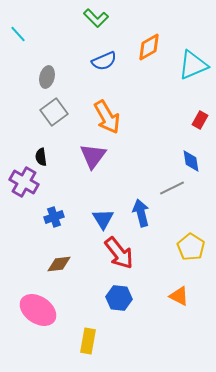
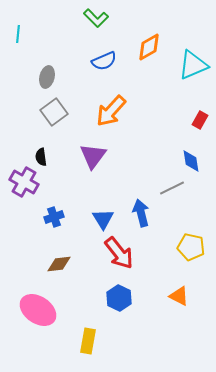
cyan line: rotated 48 degrees clockwise
orange arrow: moved 4 px right, 6 px up; rotated 72 degrees clockwise
yellow pentagon: rotated 20 degrees counterclockwise
blue hexagon: rotated 20 degrees clockwise
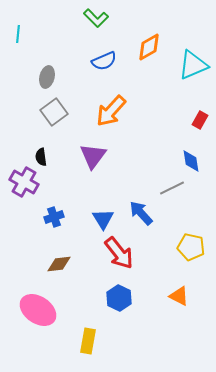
blue arrow: rotated 28 degrees counterclockwise
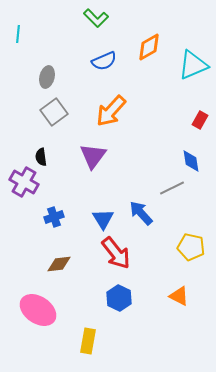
red arrow: moved 3 px left
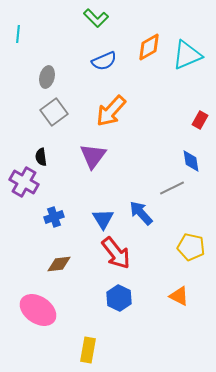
cyan triangle: moved 6 px left, 10 px up
yellow rectangle: moved 9 px down
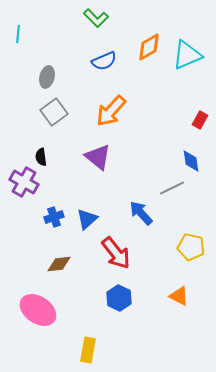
purple triangle: moved 5 px right, 1 px down; rotated 28 degrees counterclockwise
blue triangle: moved 16 px left; rotated 20 degrees clockwise
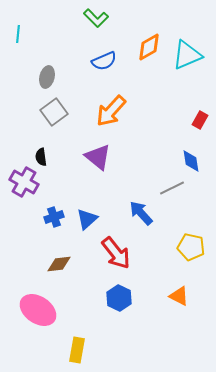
yellow rectangle: moved 11 px left
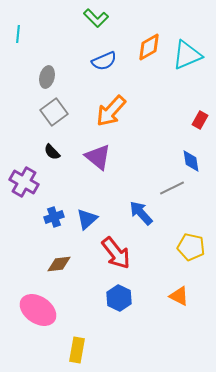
black semicircle: moved 11 px right, 5 px up; rotated 36 degrees counterclockwise
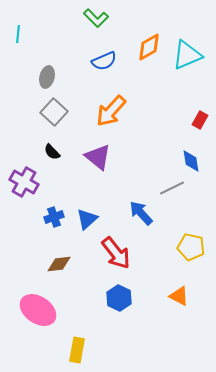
gray square: rotated 12 degrees counterclockwise
